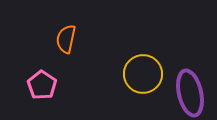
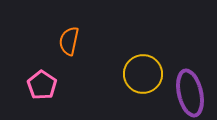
orange semicircle: moved 3 px right, 2 px down
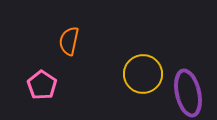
purple ellipse: moved 2 px left
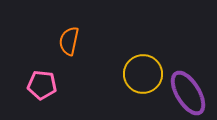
pink pentagon: rotated 28 degrees counterclockwise
purple ellipse: rotated 18 degrees counterclockwise
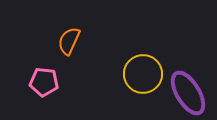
orange semicircle: rotated 12 degrees clockwise
pink pentagon: moved 2 px right, 3 px up
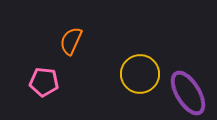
orange semicircle: moved 2 px right
yellow circle: moved 3 px left
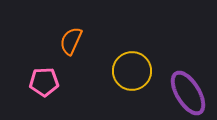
yellow circle: moved 8 px left, 3 px up
pink pentagon: rotated 8 degrees counterclockwise
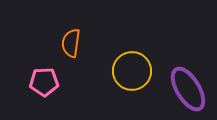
orange semicircle: moved 2 px down; rotated 16 degrees counterclockwise
purple ellipse: moved 4 px up
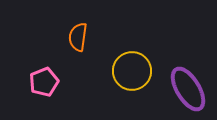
orange semicircle: moved 7 px right, 6 px up
pink pentagon: rotated 20 degrees counterclockwise
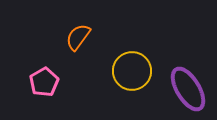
orange semicircle: rotated 28 degrees clockwise
pink pentagon: rotated 8 degrees counterclockwise
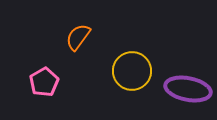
purple ellipse: rotated 48 degrees counterclockwise
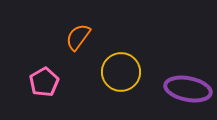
yellow circle: moved 11 px left, 1 px down
